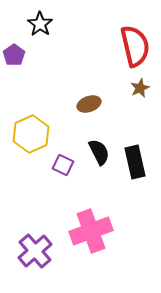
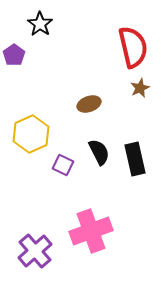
red semicircle: moved 2 px left, 1 px down
black rectangle: moved 3 px up
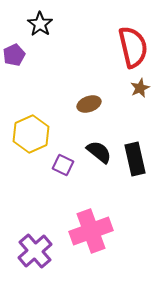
purple pentagon: rotated 10 degrees clockwise
black semicircle: rotated 24 degrees counterclockwise
